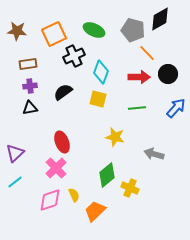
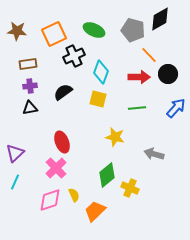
orange line: moved 2 px right, 2 px down
cyan line: rotated 28 degrees counterclockwise
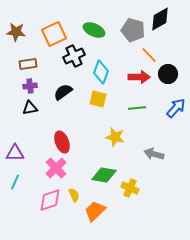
brown star: moved 1 px left, 1 px down
purple triangle: rotated 42 degrees clockwise
green diamond: moved 3 px left; rotated 50 degrees clockwise
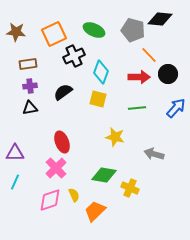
black diamond: rotated 35 degrees clockwise
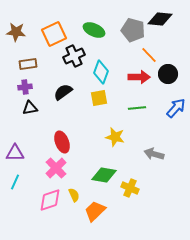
purple cross: moved 5 px left, 1 px down
yellow square: moved 1 px right, 1 px up; rotated 24 degrees counterclockwise
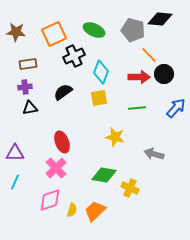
black circle: moved 4 px left
yellow semicircle: moved 2 px left, 15 px down; rotated 40 degrees clockwise
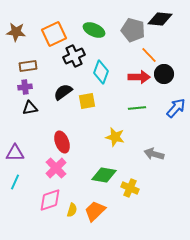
brown rectangle: moved 2 px down
yellow square: moved 12 px left, 3 px down
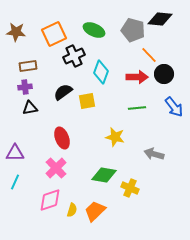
red arrow: moved 2 px left
blue arrow: moved 2 px left, 1 px up; rotated 100 degrees clockwise
red ellipse: moved 4 px up
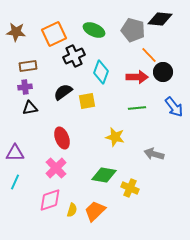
black circle: moved 1 px left, 2 px up
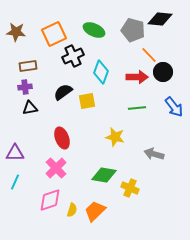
black cross: moved 1 px left
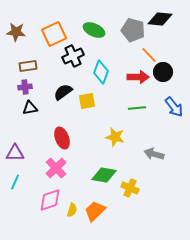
red arrow: moved 1 px right
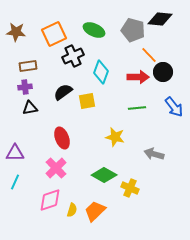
green diamond: rotated 20 degrees clockwise
